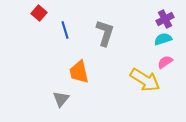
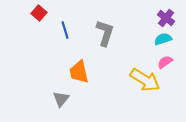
purple cross: moved 1 px right, 1 px up; rotated 24 degrees counterclockwise
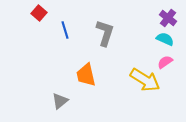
purple cross: moved 2 px right
cyan semicircle: moved 2 px right; rotated 42 degrees clockwise
orange trapezoid: moved 7 px right, 3 px down
gray triangle: moved 1 px left, 2 px down; rotated 12 degrees clockwise
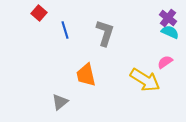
cyan semicircle: moved 5 px right, 7 px up
gray triangle: moved 1 px down
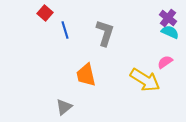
red square: moved 6 px right
gray triangle: moved 4 px right, 5 px down
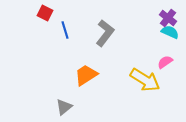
red square: rotated 14 degrees counterclockwise
gray L-shape: rotated 20 degrees clockwise
orange trapezoid: rotated 70 degrees clockwise
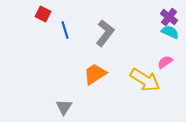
red square: moved 2 px left, 1 px down
purple cross: moved 1 px right, 1 px up
orange trapezoid: moved 9 px right, 1 px up
gray triangle: rotated 18 degrees counterclockwise
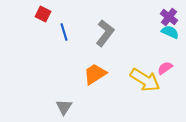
blue line: moved 1 px left, 2 px down
pink semicircle: moved 6 px down
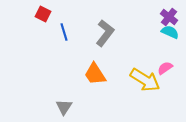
orange trapezoid: rotated 90 degrees counterclockwise
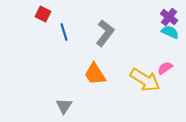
gray triangle: moved 1 px up
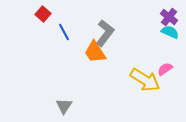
red square: rotated 14 degrees clockwise
blue line: rotated 12 degrees counterclockwise
pink semicircle: moved 1 px down
orange trapezoid: moved 22 px up
